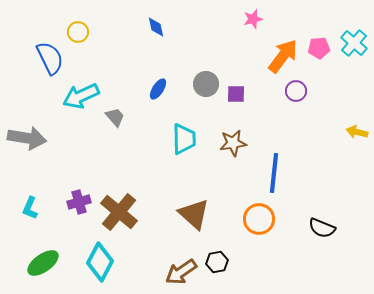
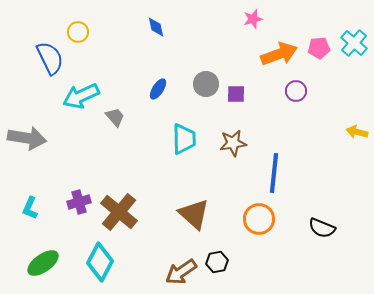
orange arrow: moved 4 px left, 2 px up; rotated 33 degrees clockwise
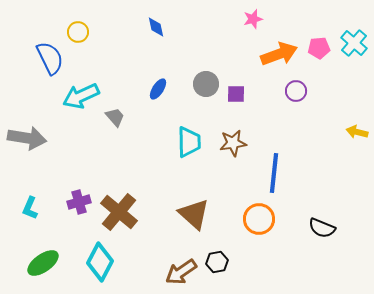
cyan trapezoid: moved 5 px right, 3 px down
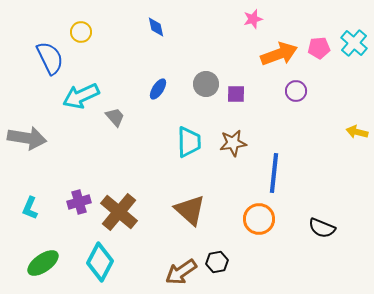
yellow circle: moved 3 px right
brown triangle: moved 4 px left, 4 px up
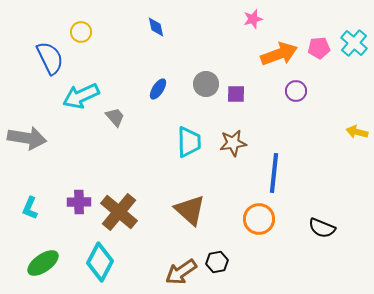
purple cross: rotated 15 degrees clockwise
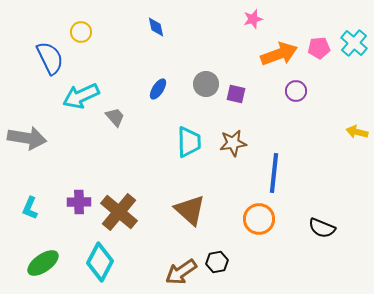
purple square: rotated 12 degrees clockwise
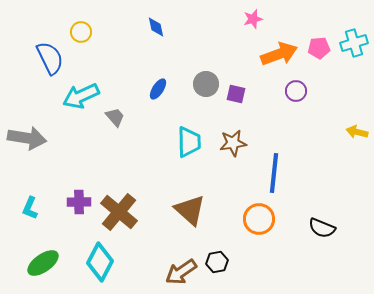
cyan cross: rotated 32 degrees clockwise
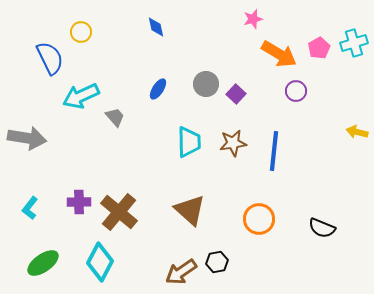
pink pentagon: rotated 25 degrees counterclockwise
orange arrow: rotated 51 degrees clockwise
purple square: rotated 30 degrees clockwise
blue line: moved 22 px up
cyan L-shape: rotated 15 degrees clockwise
